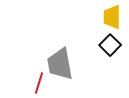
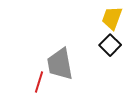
yellow trapezoid: moved 1 px down; rotated 20 degrees clockwise
red line: moved 1 px up
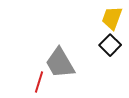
gray trapezoid: moved 1 px up; rotated 20 degrees counterclockwise
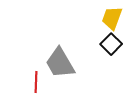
black square: moved 1 px right, 1 px up
red line: moved 3 px left; rotated 15 degrees counterclockwise
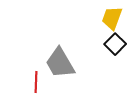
black square: moved 4 px right
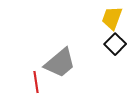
gray trapezoid: rotated 100 degrees counterclockwise
red line: rotated 10 degrees counterclockwise
